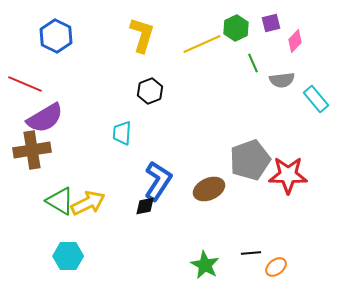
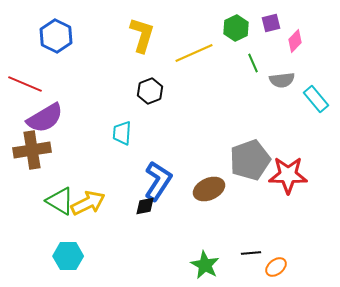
yellow line: moved 8 px left, 9 px down
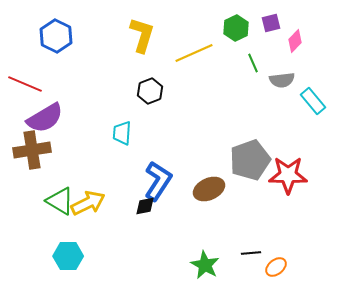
cyan rectangle: moved 3 px left, 2 px down
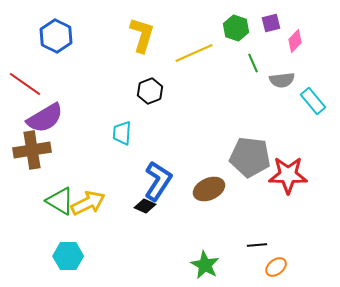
green hexagon: rotated 15 degrees counterclockwise
red line: rotated 12 degrees clockwise
gray pentagon: moved 3 px up; rotated 27 degrees clockwise
black diamond: rotated 35 degrees clockwise
black line: moved 6 px right, 8 px up
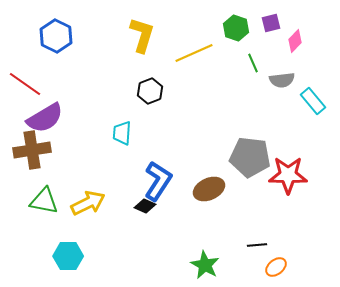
green triangle: moved 16 px left; rotated 20 degrees counterclockwise
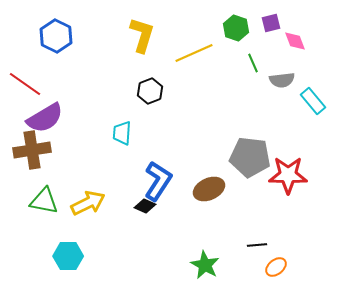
pink diamond: rotated 65 degrees counterclockwise
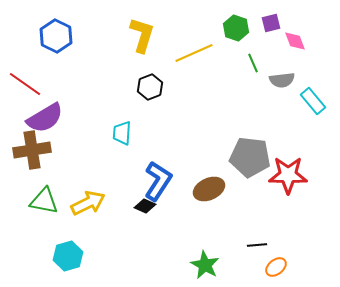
black hexagon: moved 4 px up
cyan hexagon: rotated 16 degrees counterclockwise
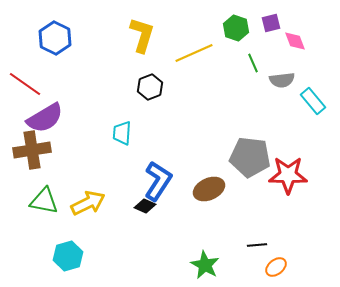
blue hexagon: moved 1 px left, 2 px down
